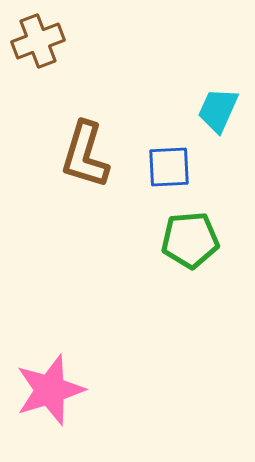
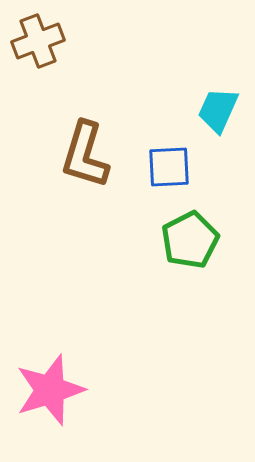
green pentagon: rotated 22 degrees counterclockwise
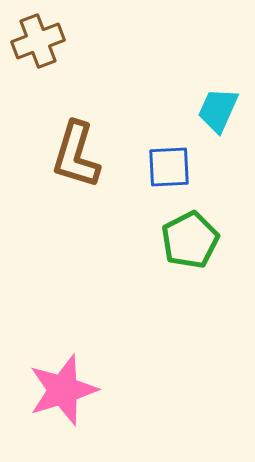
brown L-shape: moved 9 px left
pink star: moved 13 px right
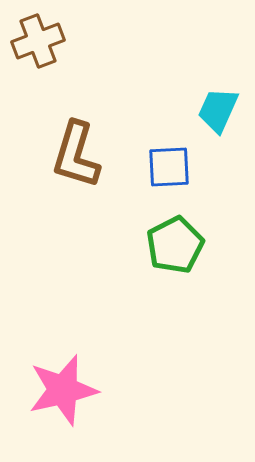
green pentagon: moved 15 px left, 5 px down
pink star: rotated 4 degrees clockwise
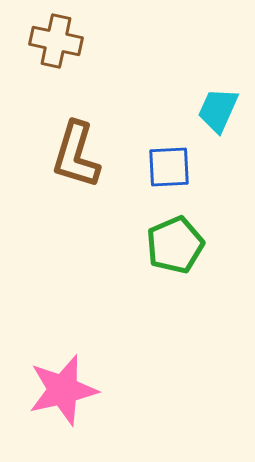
brown cross: moved 18 px right; rotated 33 degrees clockwise
green pentagon: rotated 4 degrees clockwise
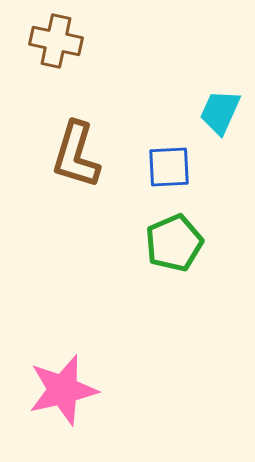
cyan trapezoid: moved 2 px right, 2 px down
green pentagon: moved 1 px left, 2 px up
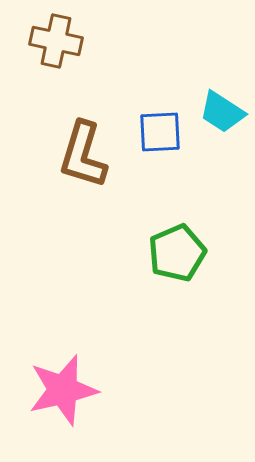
cyan trapezoid: moved 2 px right; rotated 81 degrees counterclockwise
brown L-shape: moved 7 px right
blue square: moved 9 px left, 35 px up
green pentagon: moved 3 px right, 10 px down
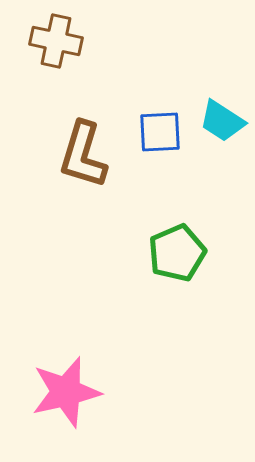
cyan trapezoid: moved 9 px down
pink star: moved 3 px right, 2 px down
